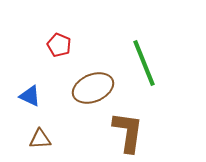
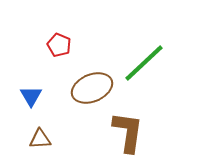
green line: rotated 69 degrees clockwise
brown ellipse: moved 1 px left
blue triangle: moved 1 px right; rotated 35 degrees clockwise
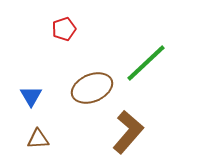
red pentagon: moved 5 px right, 16 px up; rotated 30 degrees clockwise
green line: moved 2 px right
brown L-shape: rotated 33 degrees clockwise
brown triangle: moved 2 px left
